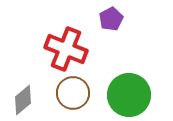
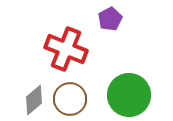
purple pentagon: moved 1 px left
brown circle: moved 3 px left, 6 px down
gray diamond: moved 11 px right
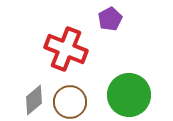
brown circle: moved 3 px down
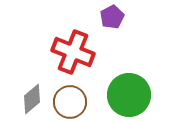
purple pentagon: moved 2 px right, 2 px up
red cross: moved 7 px right, 3 px down
gray diamond: moved 2 px left, 1 px up
